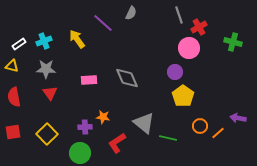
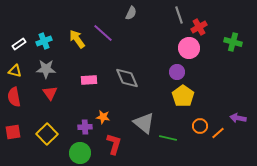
purple line: moved 10 px down
yellow triangle: moved 3 px right, 5 px down
purple circle: moved 2 px right
red L-shape: moved 3 px left, 1 px down; rotated 140 degrees clockwise
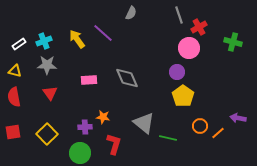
gray star: moved 1 px right, 4 px up
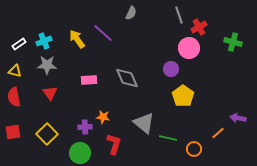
purple circle: moved 6 px left, 3 px up
orange circle: moved 6 px left, 23 px down
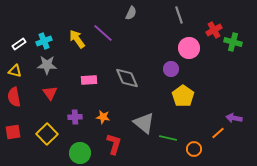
red cross: moved 15 px right, 3 px down
purple arrow: moved 4 px left
purple cross: moved 10 px left, 10 px up
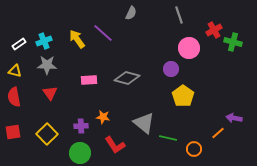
gray diamond: rotated 50 degrees counterclockwise
purple cross: moved 6 px right, 9 px down
red L-shape: moved 1 px right, 1 px down; rotated 130 degrees clockwise
